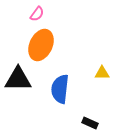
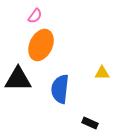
pink semicircle: moved 2 px left, 2 px down
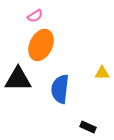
pink semicircle: rotated 21 degrees clockwise
black rectangle: moved 2 px left, 4 px down
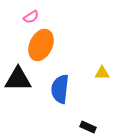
pink semicircle: moved 4 px left, 1 px down
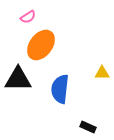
pink semicircle: moved 3 px left
orange ellipse: rotated 12 degrees clockwise
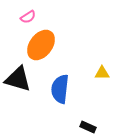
black triangle: rotated 16 degrees clockwise
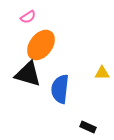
black triangle: moved 10 px right, 5 px up
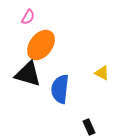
pink semicircle: rotated 28 degrees counterclockwise
yellow triangle: rotated 28 degrees clockwise
black rectangle: moved 1 px right; rotated 42 degrees clockwise
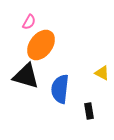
pink semicircle: moved 1 px right, 5 px down
black triangle: moved 2 px left, 2 px down
black rectangle: moved 16 px up; rotated 14 degrees clockwise
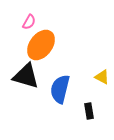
yellow triangle: moved 4 px down
blue semicircle: rotated 8 degrees clockwise
